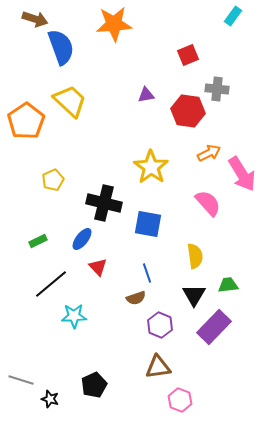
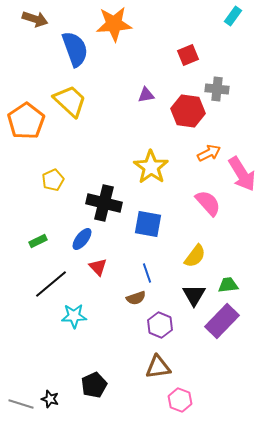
blue semicircle: moved 14 px right, 2 px down
yellow semicircle: rotated 45 degrees clockwise
purple rectangle: moved 8 px right, 6 px up
gray line: moved 24 px down
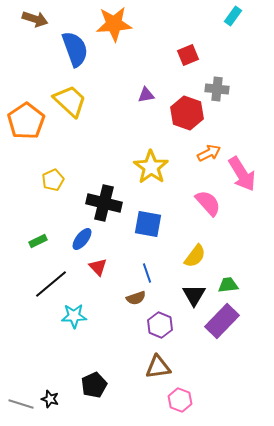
red hexagon: moved 1 px left, 2 px down; rotated 12 degrees clockwise
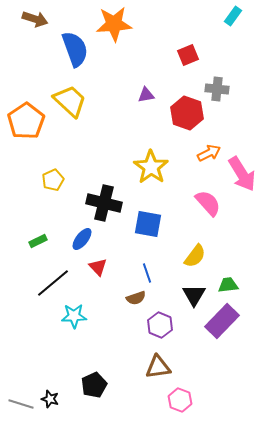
black line: moved 2 px right, 1 px up
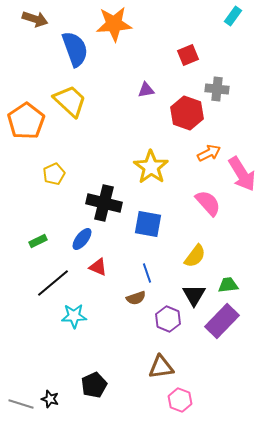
purple triangle: moved 5 px up
yellow pentagon: moved 1 px right, 6 px up
red triangle: rotated 24 degrees counterclockwise
purple hexagon: moved 8 px right, 6 px up
brown triangle: moved 3 px right
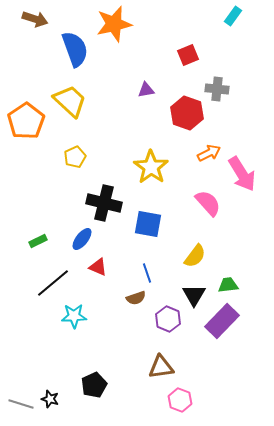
orange star: rotated 9 degrees counterclockwise
yellow pentagon: moved 21 px right, 17 px up
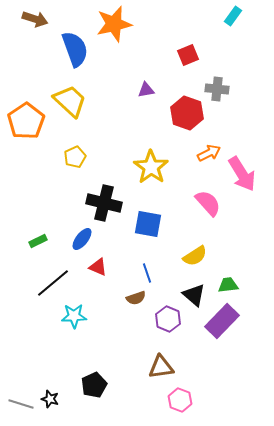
yellow semicircle: rotated 20 degrees clockwise
black triangle: rotated 20 degrees counterclockwise
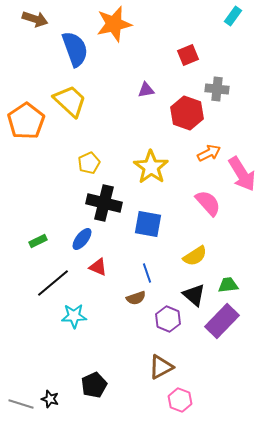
yellow pentagon: moved 14 px right, 6 px down
brown triangle: rotated 20 degrees counterclockwise
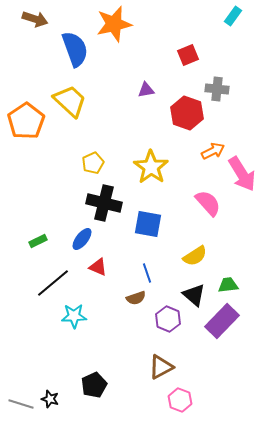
orange arrow: moved 4 px right, 2 px up
yellow pentagon: moved 4 px right
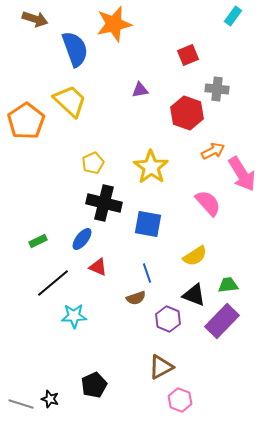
purple triangle: moved 6 px left
black triangle: rotated 20 degrees counterclockwise
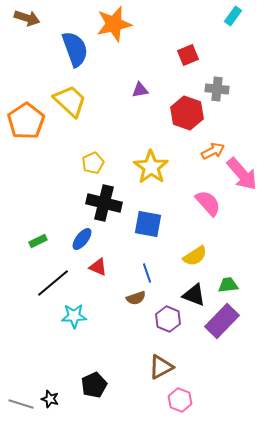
brown arrow: moved 8 px left, 1 px up
pink arrow: rotated 9 degrees counterclockwise
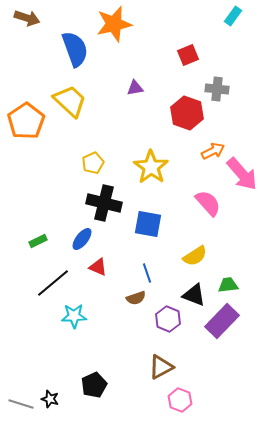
purple triangle: moved 5 px left, 2 px up
